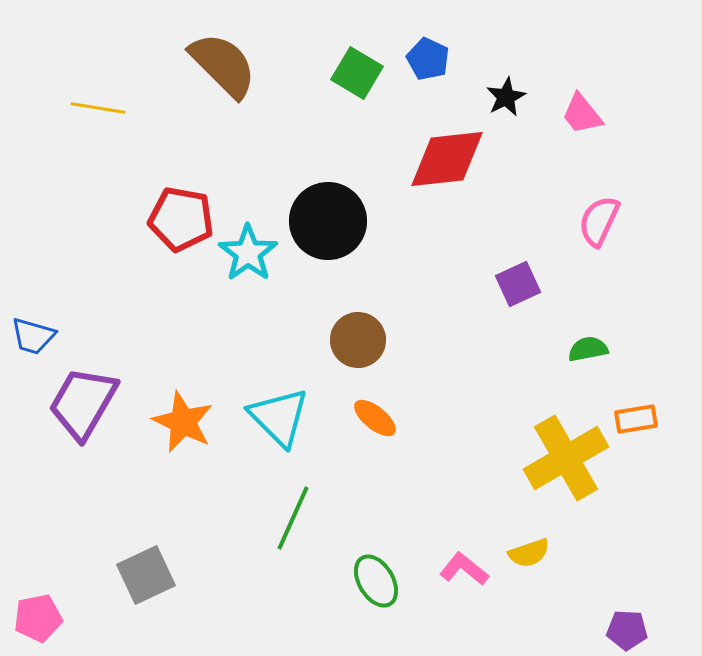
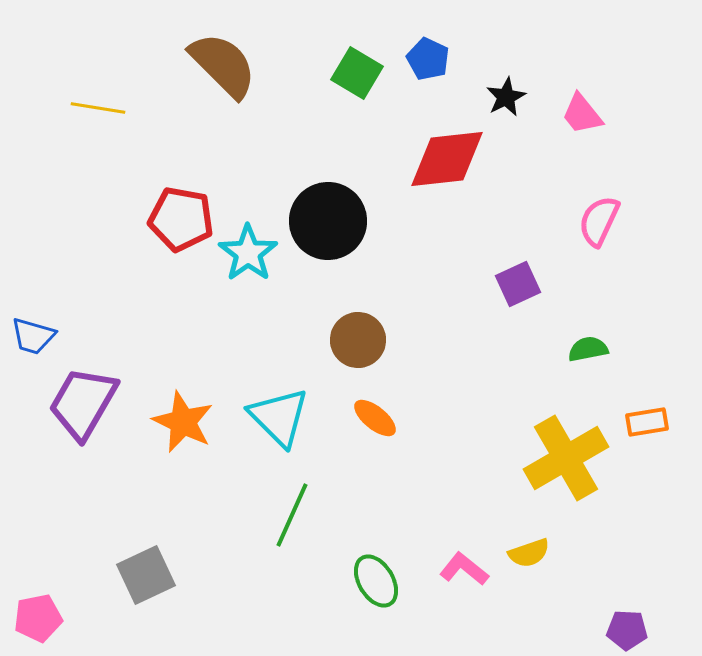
orange rectangle: moved 11 px right, 3 px down
green line: moved 1 px left, 3 px up
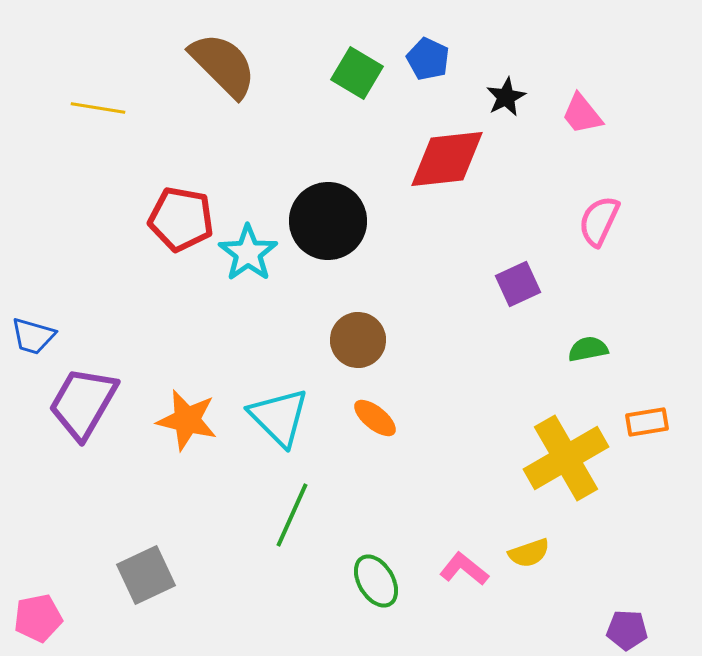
orange star: moved 4 px right, 2 px up; rotated 12 degrees counterclockwise
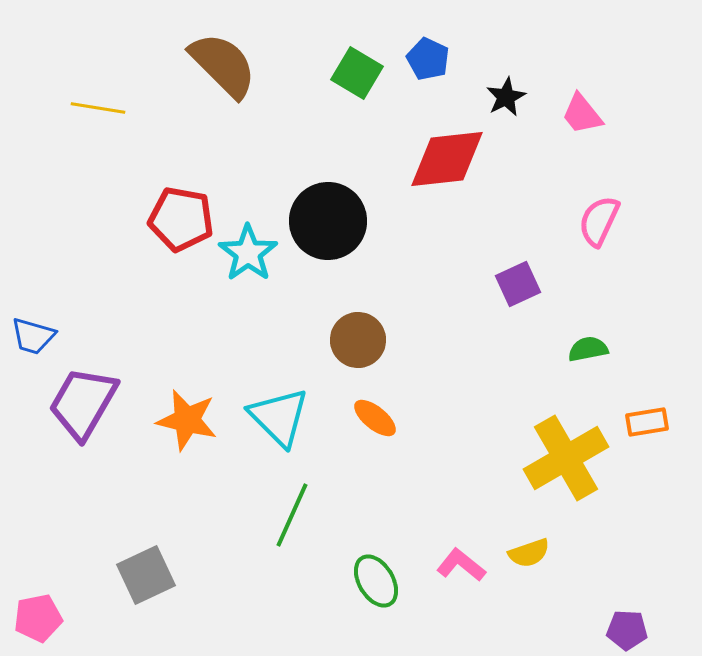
pink L-shape: moved 3 px left, 4 px up
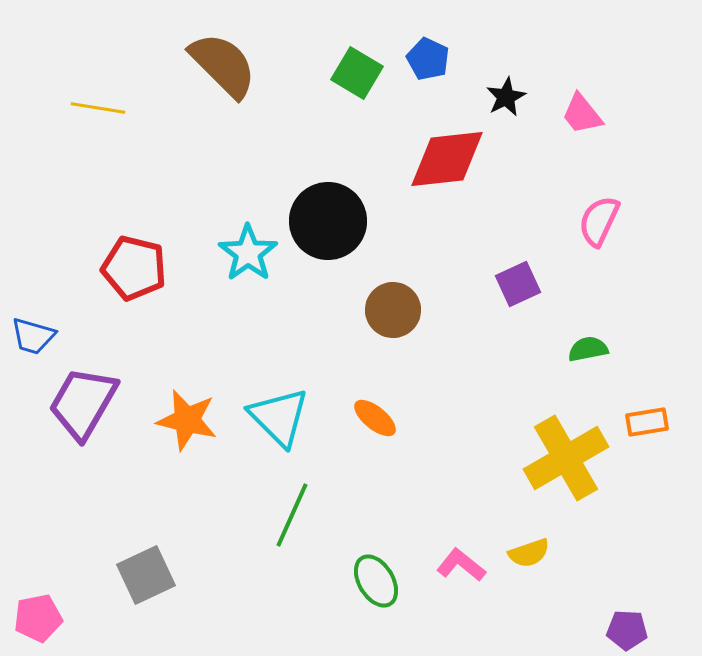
red pentagon: moved 47 px left, 49 px down; rotated 4 degrees clockwise
brown circle: moved 35 px right, 30 px up
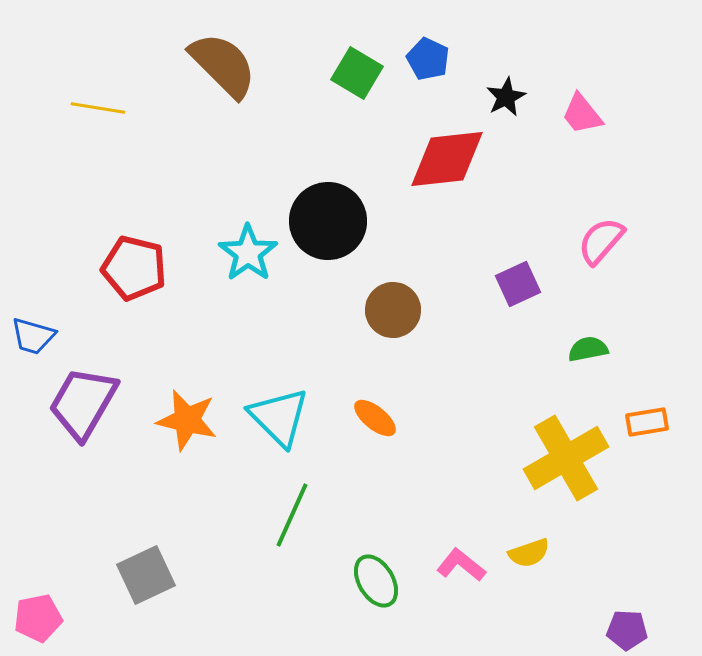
pink semicircle: moved 2 px right, 20 px down; rotated 16 degrees clockwise
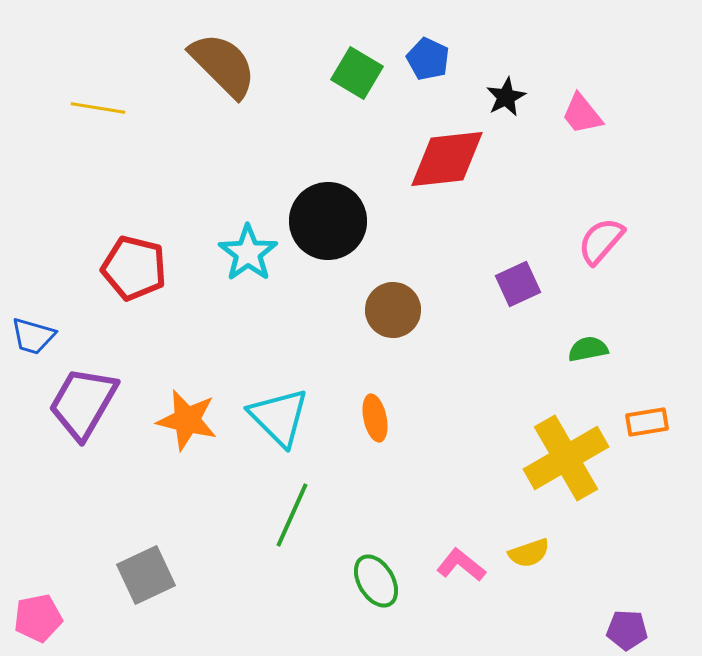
orange ellipse: rotated 39 degrees clockwise
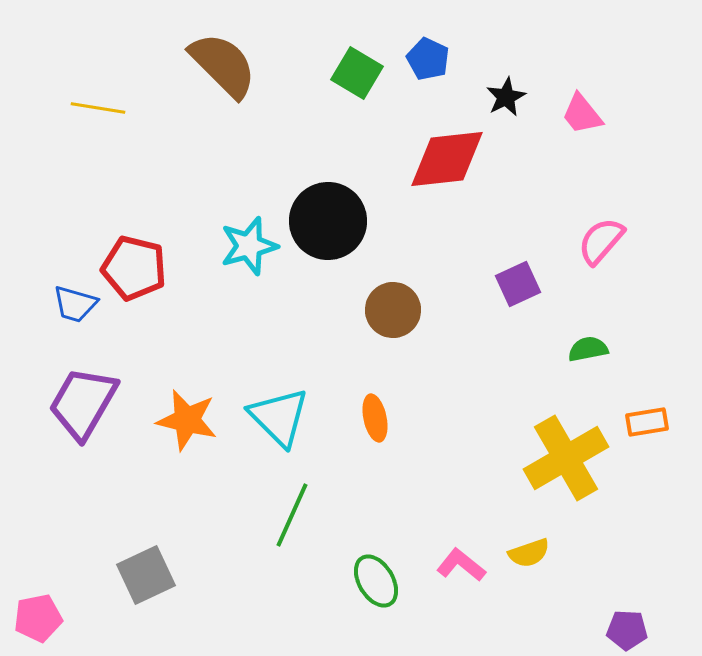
cyan star: moved 1 px right, 7 px up; rotated 20 degrees clockwise
blue trapezoid: moved 42 px right, 32 px up
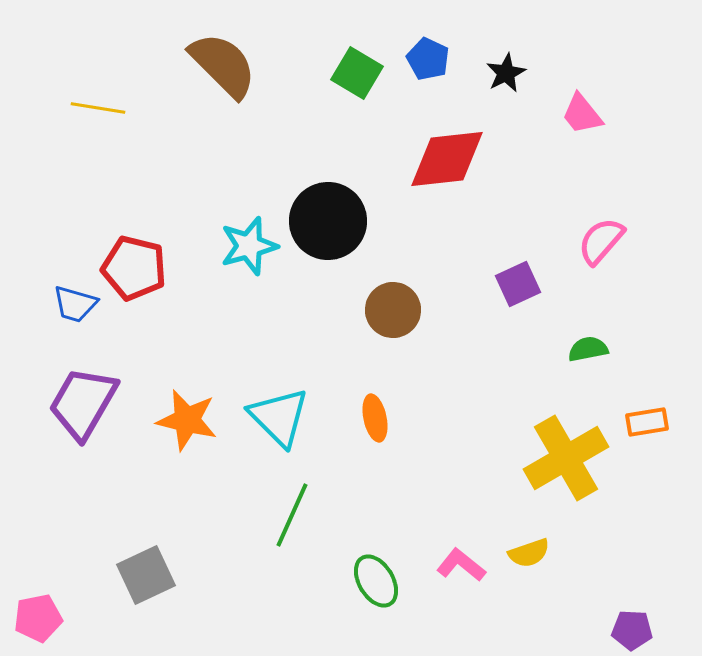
black star: moved 24 px up
purple pentagon: moved 5 px right
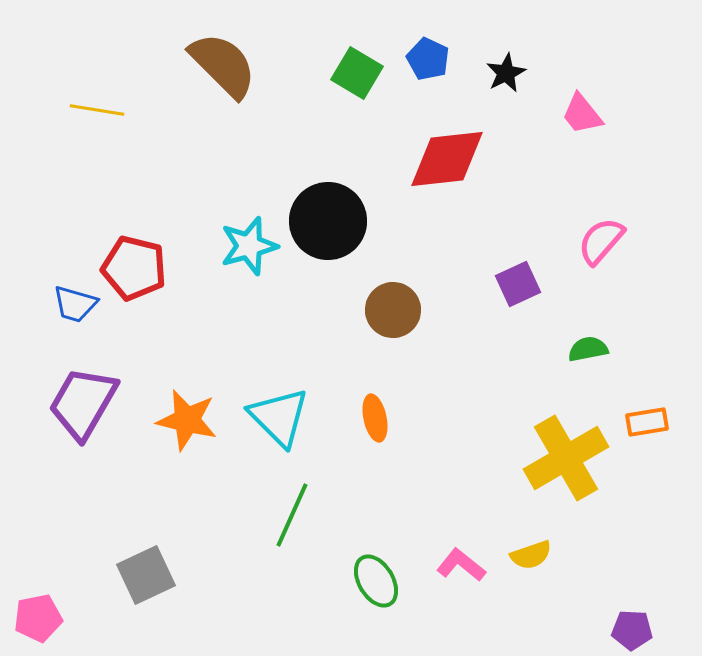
yellow line: moved 1 px left, 2 px down
yellow semicircle: moved 2 px right, 2 px down
